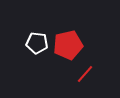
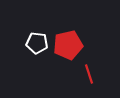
red line: moved 4 px right; rotated 60 degrees counterclockwise
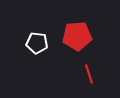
red pentagon: moved 9 px right, 9 px up; rotated 8 degrees clockwise
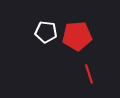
white pentagon: moved 9 px right, 11 px up
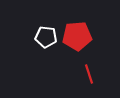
white pentagon: moved 5 px down
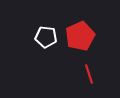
red pentagon: moved 3 px right; rotated 20 degrees counterclockwise
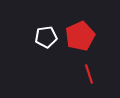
white pentagon: rotated 15 degrees counterclockwise
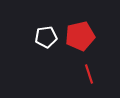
red pentagon: rotated 12 degrees clockwise
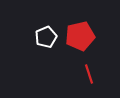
white pentagon: rotated 15 degrees counterclockwise
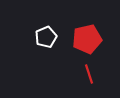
red pentagon: moved 7 px right, 3 px down
